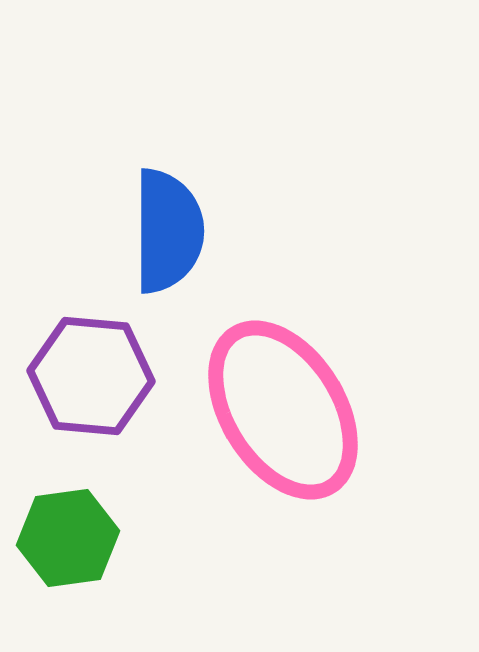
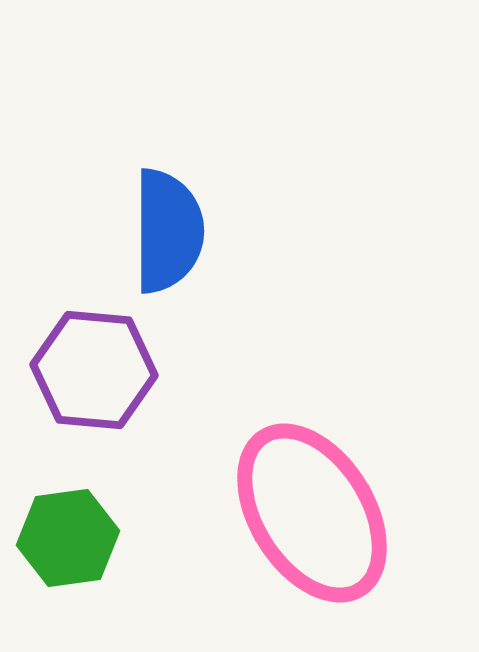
purple hexagon: moved 3 px right, 6 px up
pink ellipse: moved 29 px right, 103 px down
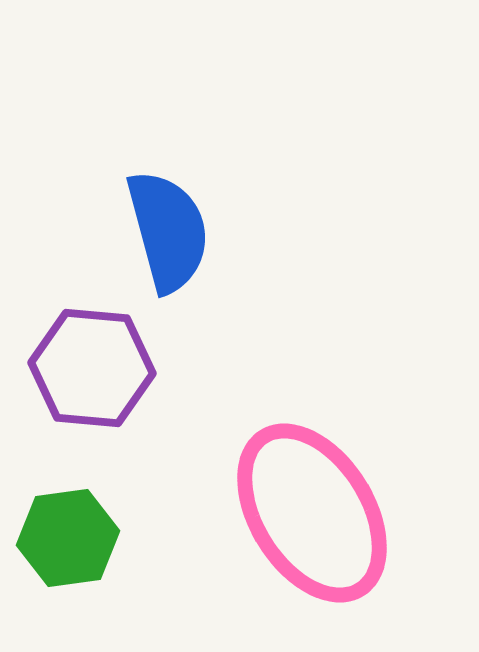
blue semicircle: rotated 15 degrees counterclockwise
purple hexagon: moved 2 px left, 2 px up
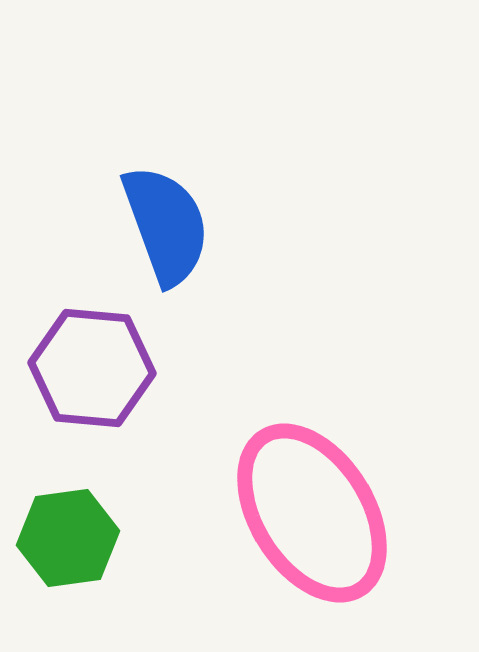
blue semicircle: moved 2 px left, 6 px up; rotated 5 degrees counterclockwise
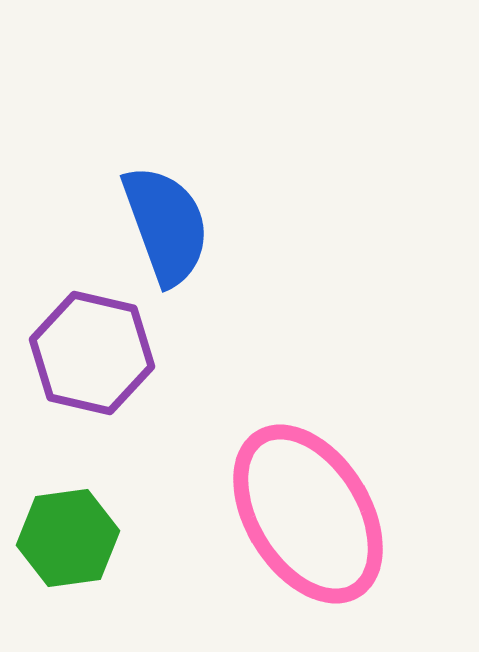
purple hexagon: moved 15 px up; rotated 8 degrees clockwise
pink ellipse: moved 4 px left, 1 px down
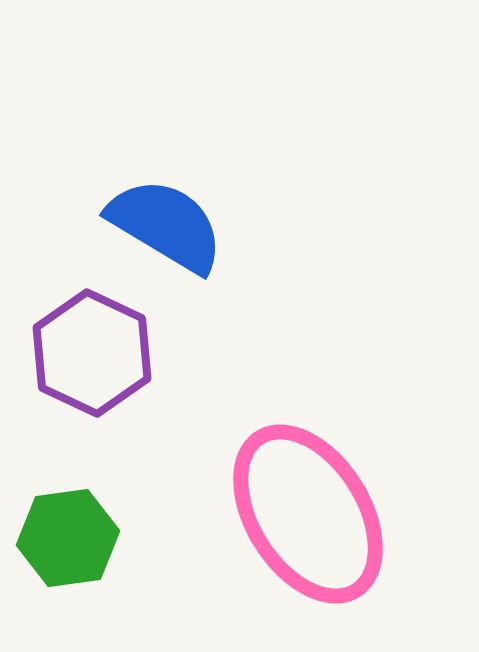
blue semicircle: rotated 39 degrees counterclockwise
purple hexagon: rotated 12 degrees clockwise
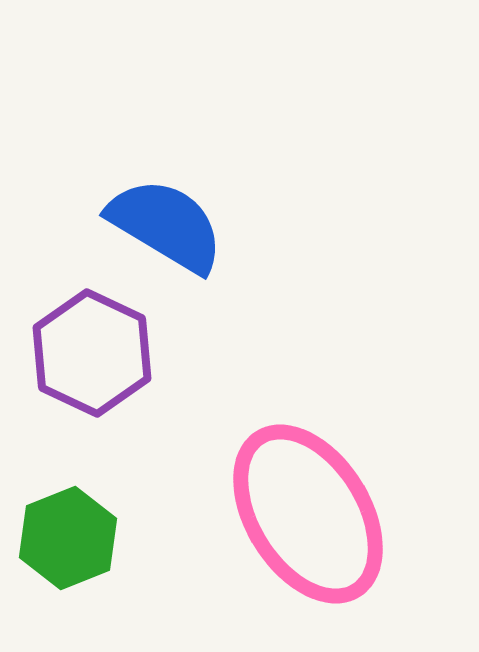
green hexagon: rotated 14 degrees counterclockwise
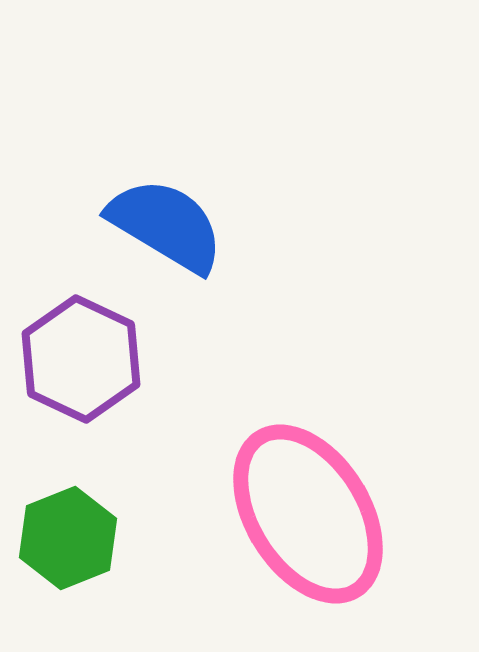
purple hexagon: moved 11 px left, 6 px down
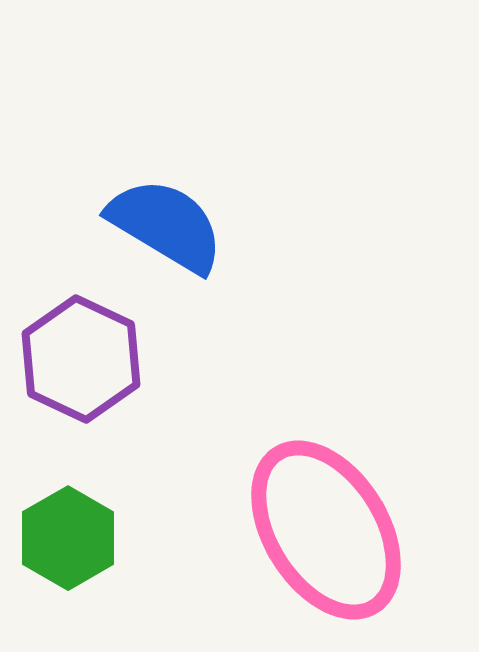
pink ellipse: moved 18 px right, 16 px down
green hexagon: rotated 8 degrees counterclockwise
